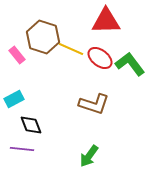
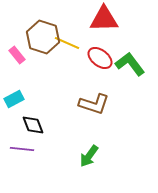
red triangle: moved 2 px left, 2 px up
yellow line: moved 4 px left, 6 px up
black diamond: moved 2 px right
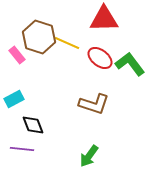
brown hexagon: moved 4 px left
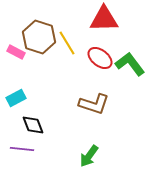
yellow line: rotated 35 degrees clockwise
pink rectangle: moved 1 px left, 3 px up; rotated 24 degrees counterclockwise
cyan rectangle: moved 2 px right, 1 px up
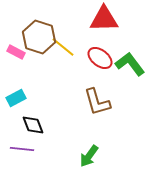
yellow line: moved 4 px left, 4 px down; rotated 20 degrees counterclockwise
brown L-shape: moved 3 px right, 2 px up; rotated 56 degrees clockwise
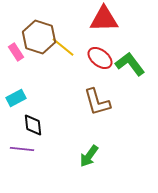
pink rectangle: rotated 30 degrees clockwise
black diamond: rotated 15 degrees clockwise
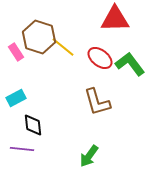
red triangle: moved 11 px right
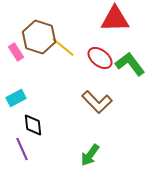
brown L-shape: rotated 28 degrees counterclockwise
purple line: rotated 60 degrees clockwise
green arrow: moved 1 px right, 1 px up
